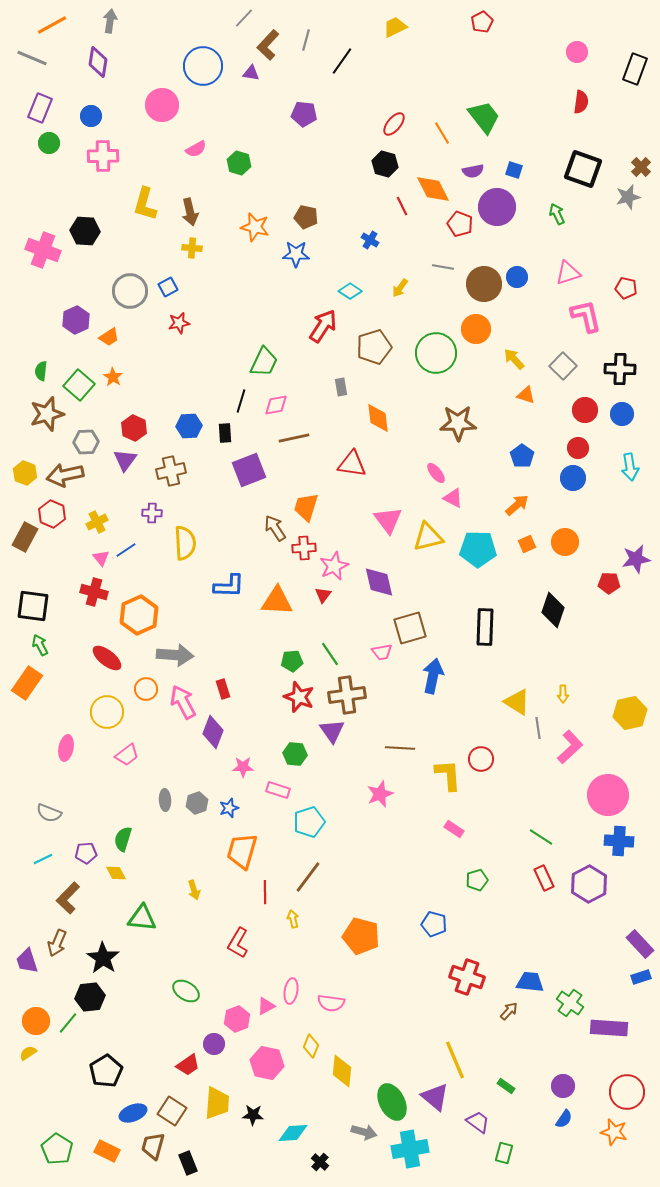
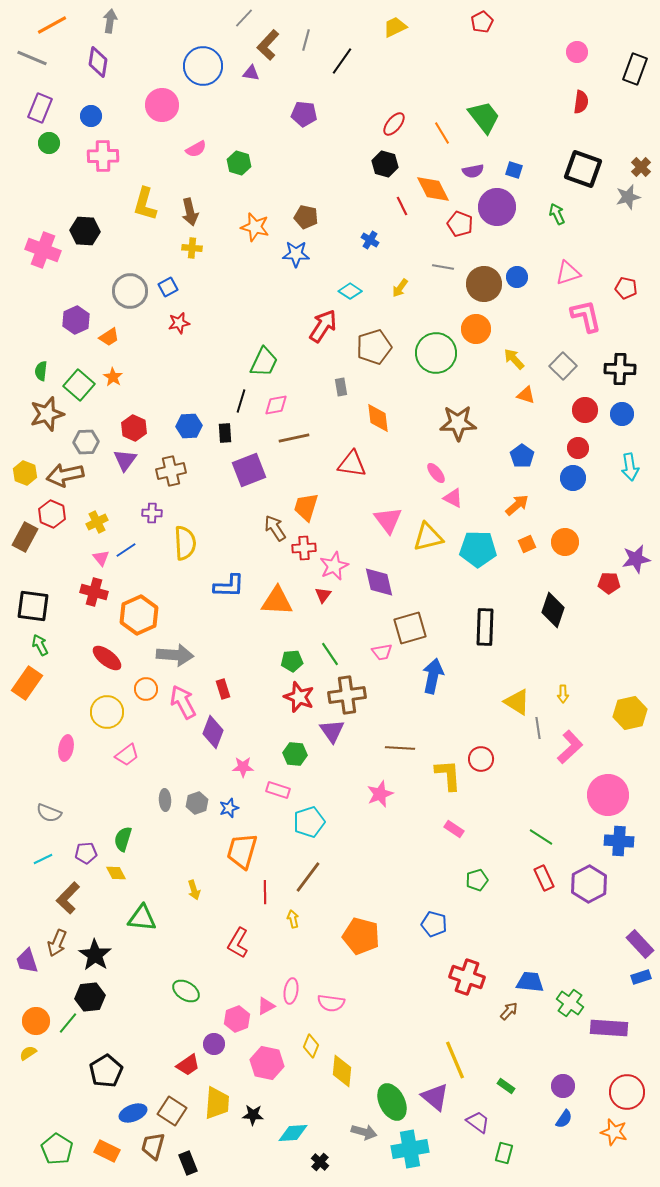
black star at (103, 958): moved 8 px left, 3 px up
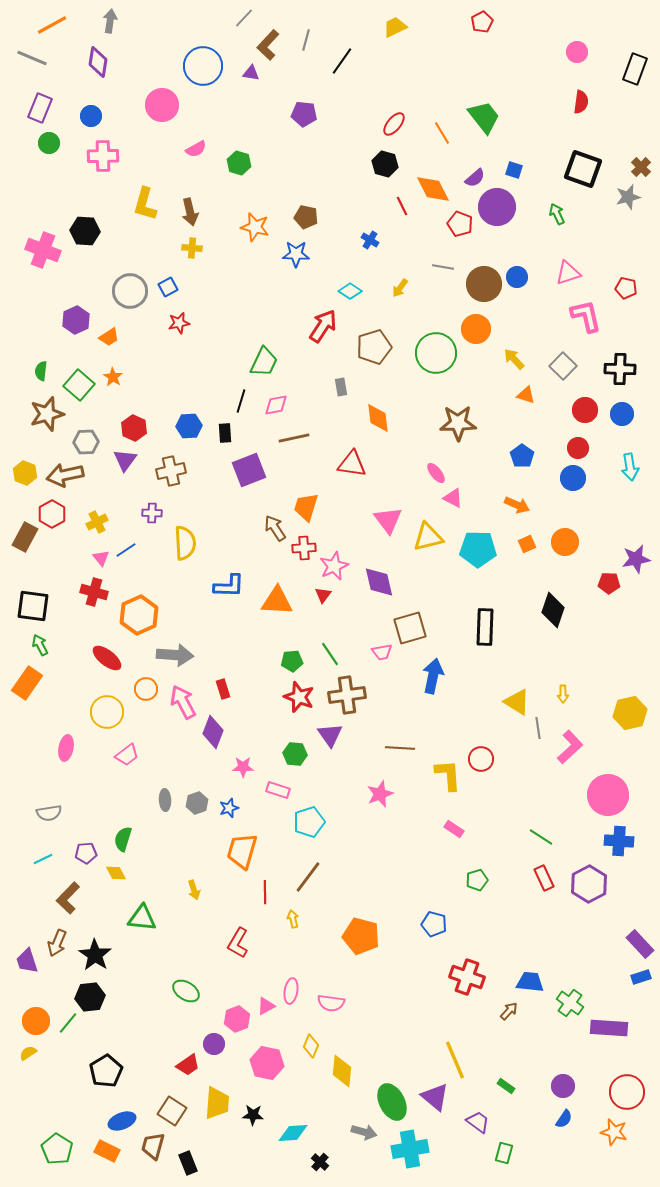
purple semicircle at (473, 171): moved 2 px right, 7 px down; rotated 30 degrees counterclockwise
orange arrow at (517, 505): rotated 65 degrees clockwise
red hexagon at (52, 514): rotated 8 degrees clockwise
purple triangle at (332, 731): moved 2 px left, 4 px down
gray semicircle at (49, 813): rotated 30 degrees counterclockwise
blue ellipse at (133, 1113): moved 11 px left, 8 px down
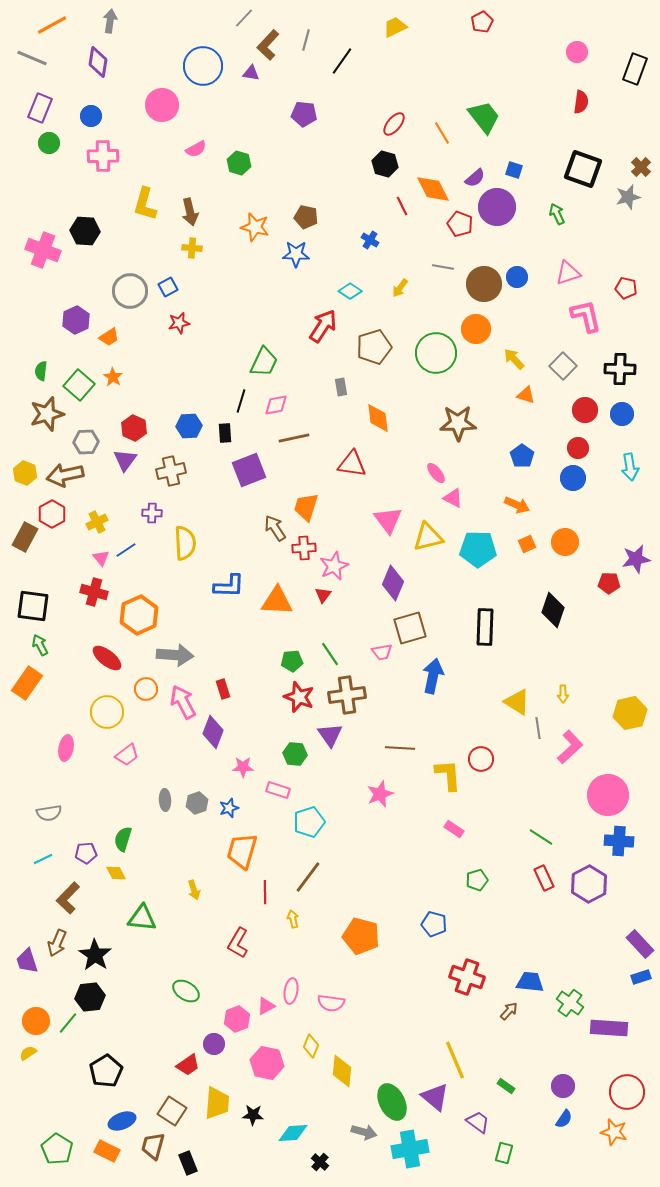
purple diamond at (379, 582): moved 14 px right, 1 px down; rotated 36 degrees clockwise
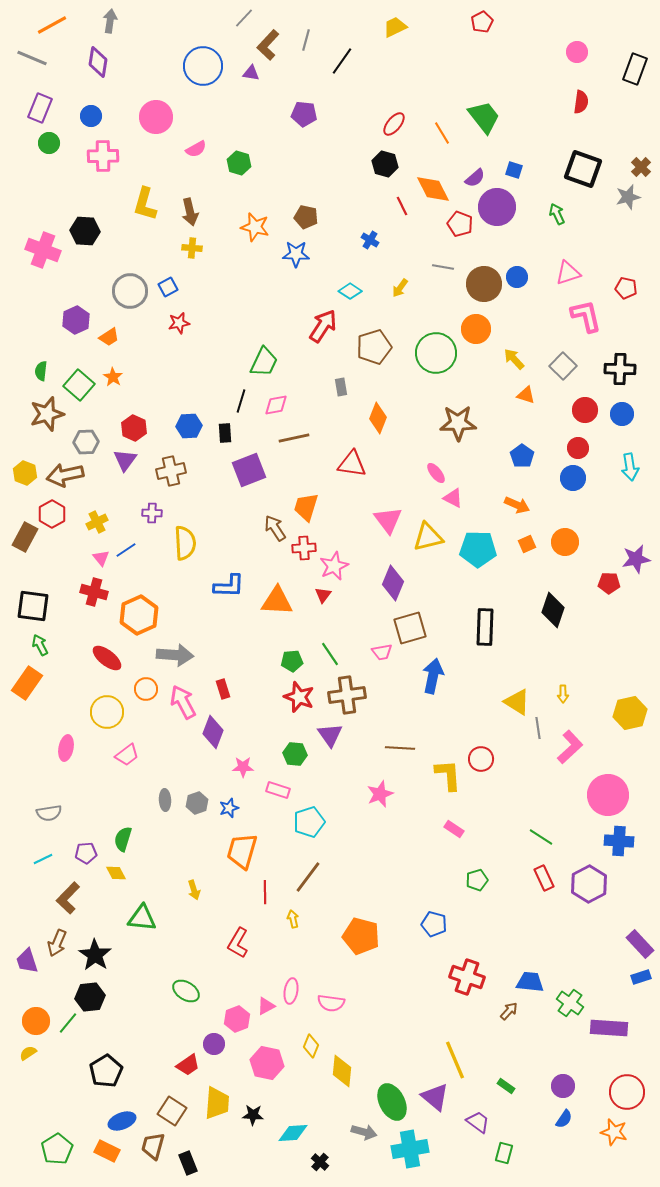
pink circle at (162, 105): moved 6 px left, 12 px down
orange diamond at (378, 418): rotated 28 degrees clockwise
green pentagon at (57, 1149): rotated 8 degrees clockwise
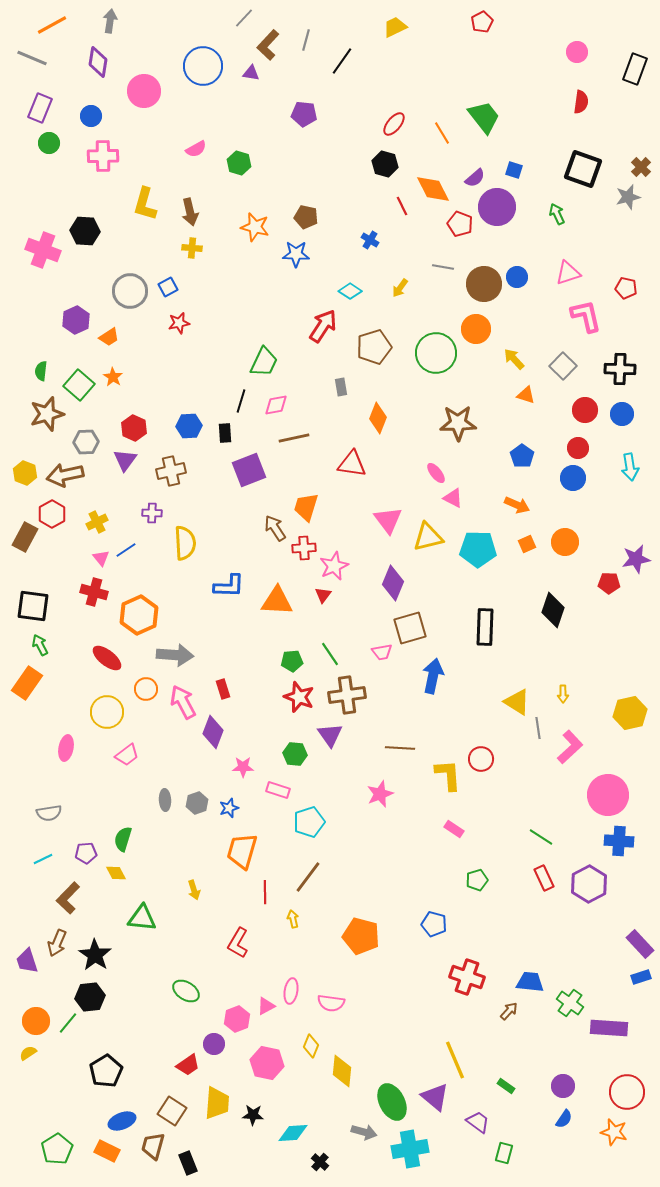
pink circle at (156, 117): moved 12 px left, 26 px up
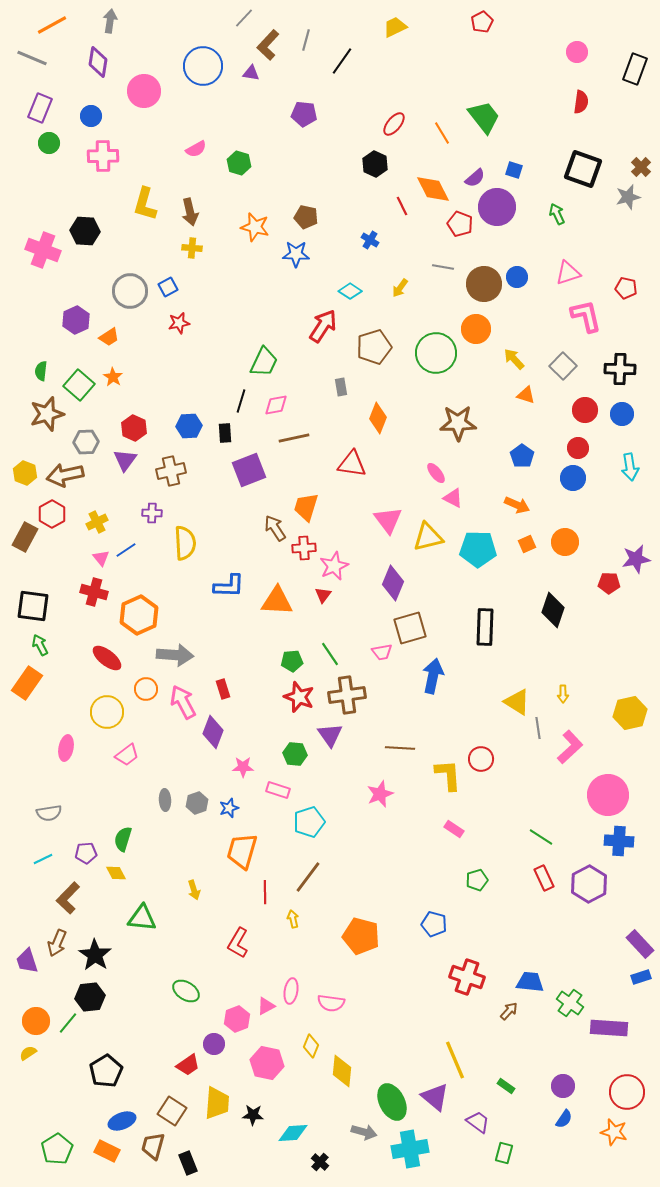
black hexagon at (385, 164): moved 10 px left; rotated 10 degrees clockwise
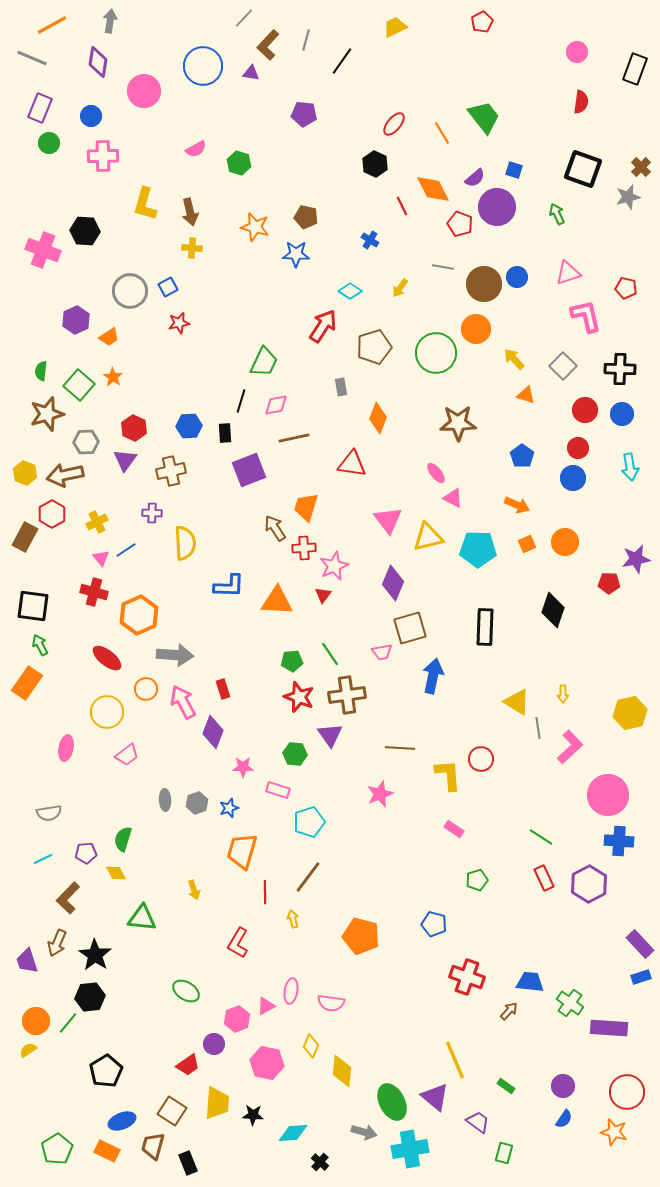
yellow semicircle at (28, 1053): moved 3 px up
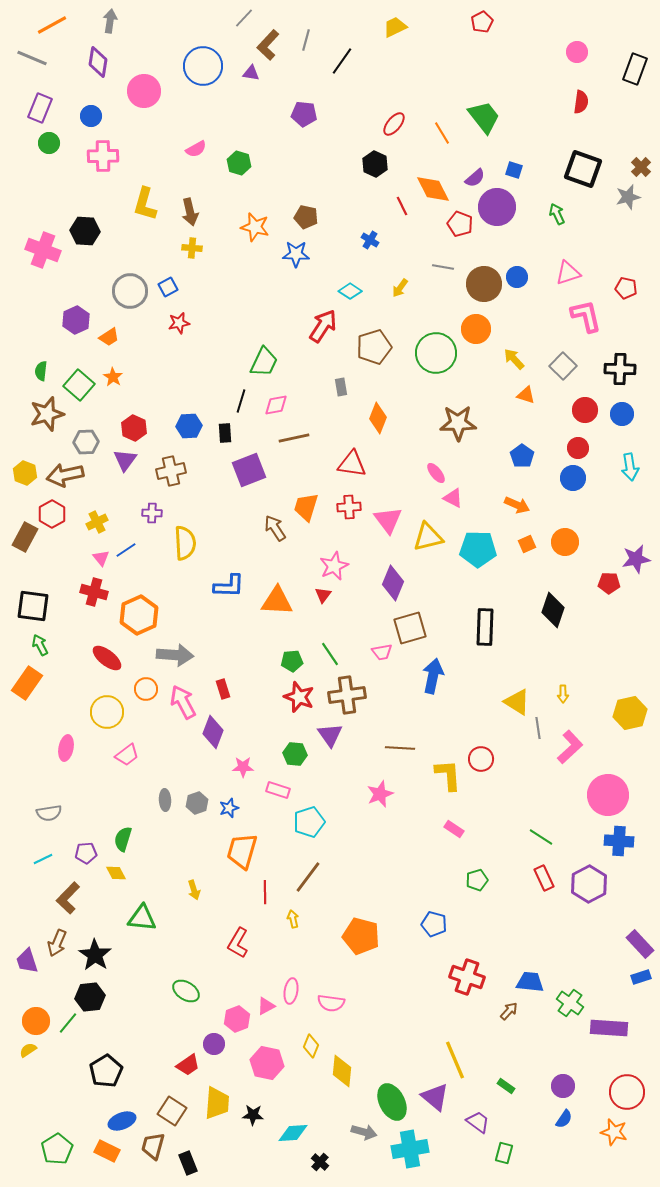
red cross at (304, 548): moved 45 px right, 41 px up
